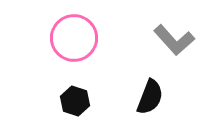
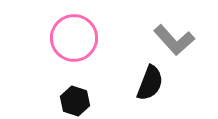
black semicircle: moved 14 px up
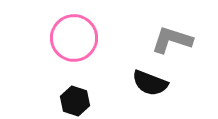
gray L-shape: moved 2 px left; rotated 150 degrees clockwise
black semicircle: rotated 90 degrees clockwise
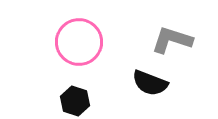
pink circle: moved 5 px right, 4 px down
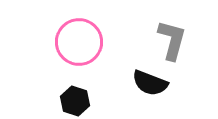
gray L-shape: rotated 87 degrees clockwise
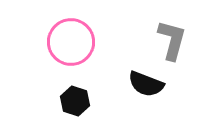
pink circle: moved 8 px left
black semicircle: moved 4 px left, 1 px down
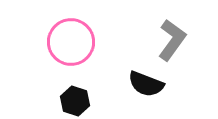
gray L-shape: rotated 21 degrees clockwise
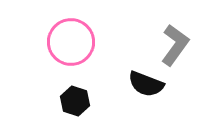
gray L-shape: moved 3 px right, 5 px down
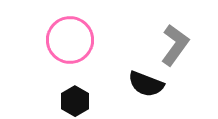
pink circle: moved 1 px left, 2 px up
black hexagon: rotated 12 degrees clockwise
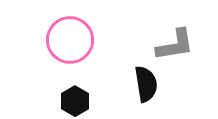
gray L-shape: rotated 45 degrees clockwise
black semicircle: rotated 120 degrees counterclockwise
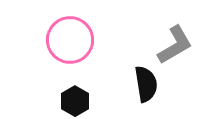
gray L-shape: rotated 21 degrees counterclockwise
